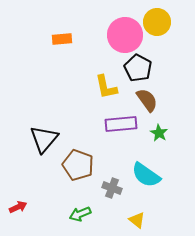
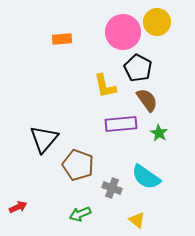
pink circle: moved 2 px left, 3 px up
yellow L-shape: moved 1 px left, 1 px up
cyan semicircle: moved 2 px down
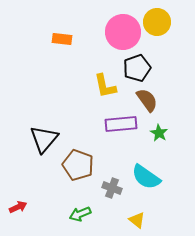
orange rectangle: rotated 12 degrees clockwise
black pentagon: moved 1 px left; rotated 24 degrees clockwise
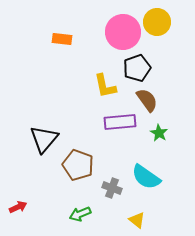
purple rectangle: moved 1 px left, 2 px up
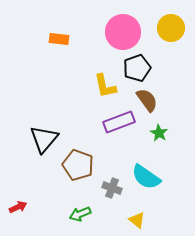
yellow circle: moved 14 px right, 6 px down
orange rectangle: moved 3 px left
purple rectangle: moved 1 px left; rotated 16 degrees counterclockwise
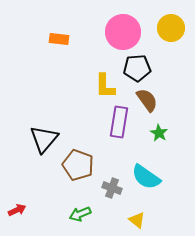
black pentagon: rotated 16 degrees clockwise
yellow L-shape: rotated 12 degrees clockwise
purple rectangle: rotated 60 degrees counterclockwise
red arrow: moved 1 px left, 3 px down
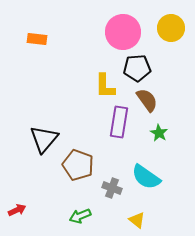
orange rectangle: moved 22 px left
green arrow: moved 2 px down
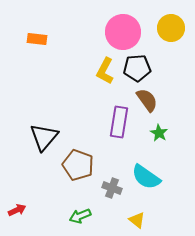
yellow L-shape: moved 15 px up; rotated 28 degrees clockwise
black triangle: moved 2 px up
